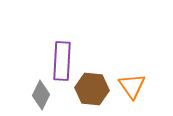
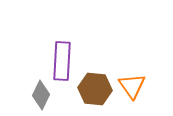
brown hexagon: moved 3 px right
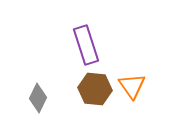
purple rectangle: moved 24 px right, 16 px up; rotated 21 degrees counterclockwise
gray diamond: moved 3 px left, 3 px down
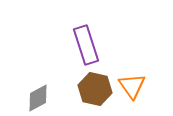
brown hexagon: rotated 8 degrees clockwise
gray diamond: rotated 36 degrees clockwise
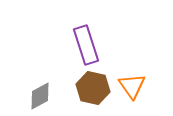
brown hexagon: moved 2 px left, 1 px up
gray diamond: moved 2 px right, 2 px up
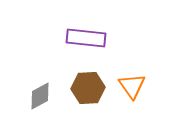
purple rectangle: moved 7 px up; rotated 66 degrees counterclockwise
brown hexagon: moved 5 px left; rotated 16 degrees counterclockwise
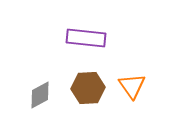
gray diamond: moved 1 px up
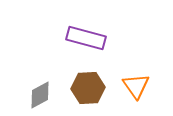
purple rectangle: rotated 9 degrees clockwise
orange triangle: moved 4 px right
